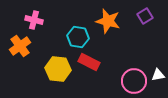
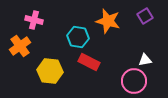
yellow hexagon: moved 8 px left, 2 px down
white triangle: moved 13 px left, 15 px up
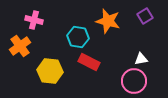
white triangle: moved 4 px left, 1 px up
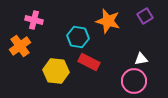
yellow hexagon: moved 6 px right
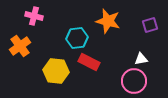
purple square: moved 5 px right, 9 px down; rotated 14 degrees clockwise
pink cross: moved 4 px up
cyan hexagon: moved 1 px left, 1 px down; rotated 15 degrees counterclockwise
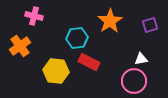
orange star: moved 2 px right; rotated 25 degrees clockwise
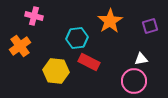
purple square: moved 1 px down
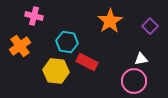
purple square: rotated 28 degrees counterclockwise
cyan hexagon: moved 10 px left, 4 px down; rotated 15 degrees clockwise
red rectangle: moved 2 px left
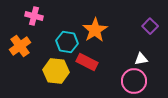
orange star: moved 15 px left, 9 px down
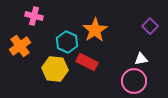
cyan hexagon: rotated 15 degrees clockwise
yellow hexagon: moved 1 px left, 2 px up
